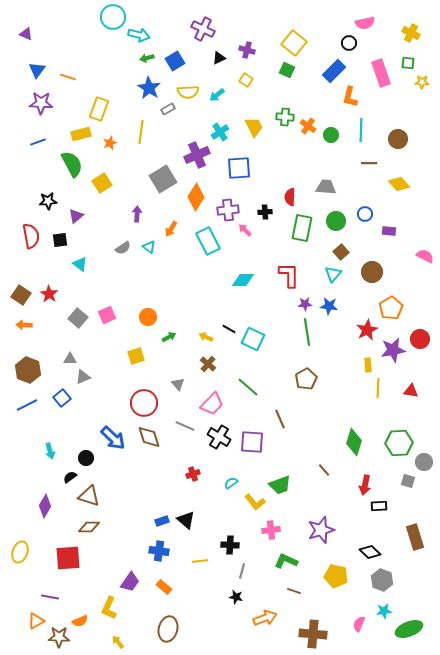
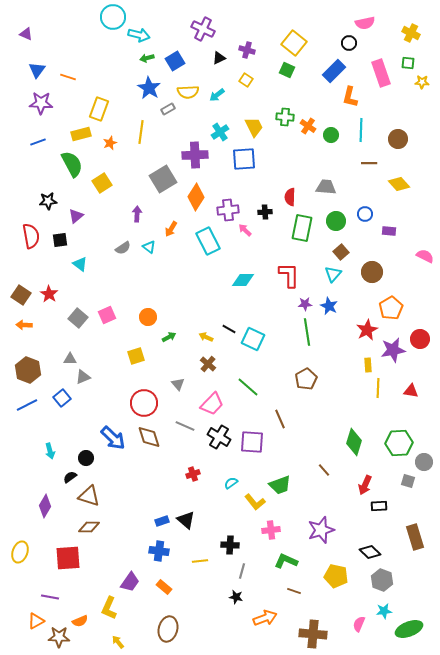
purple cross at (197, 155): moved 2 px left; rotated 20 degrees clockwise
blue square at (239, 168): moved 5 px right, 9 px up
blue star at (329, 306): rotated 18 degrees clockwise
red arrow at (365, 485): rotated 12 degrees clockwise
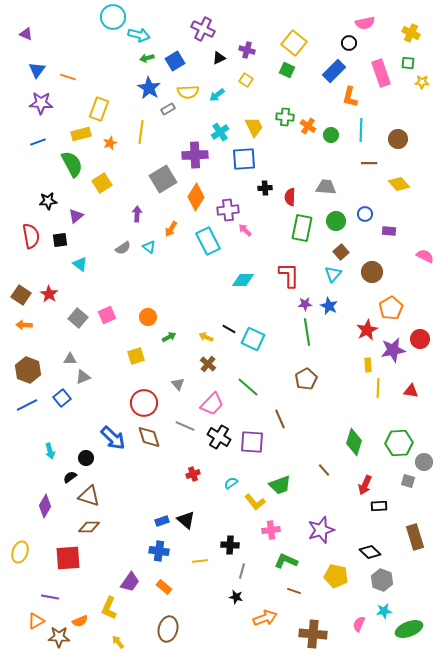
black cross at (265, 212): moved 24 px up
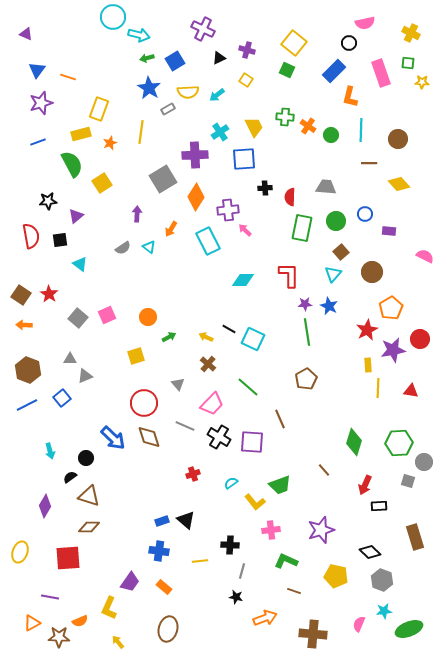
purple star at (41, 103): rotated 20 degrees counterclockwise
gray triangle at (83, 377): moved 2 px right, 1 px up
orange triangle at (36, 621): moved 4 px left, 2 px down
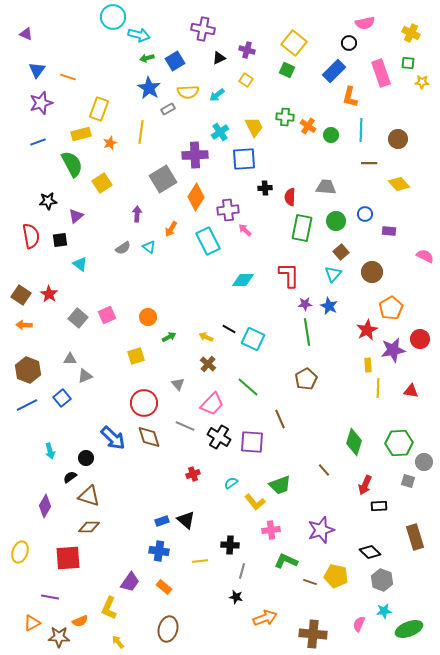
purple cross at (203, 29): rotated 15 degrees counterclockwise
brown line at (294, 591): moved 16 px right, 9 px up
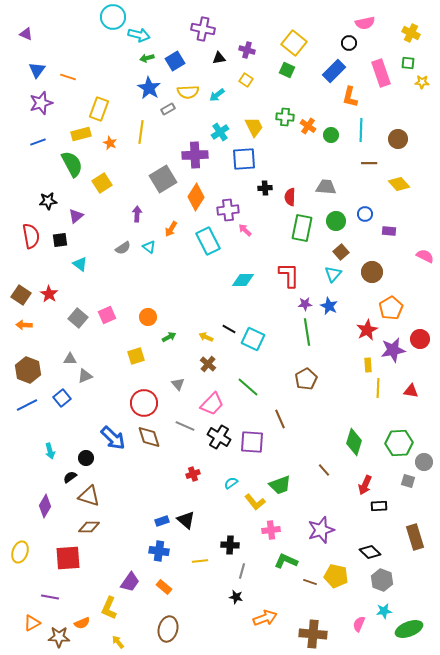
black triangle at (219, 58): rotated 16 degrees clockwise
orange star at (110, 143): rotated 24 degrees counterclockwise
orange semicircle at (80, 621): moved 2 px right, 2 px down
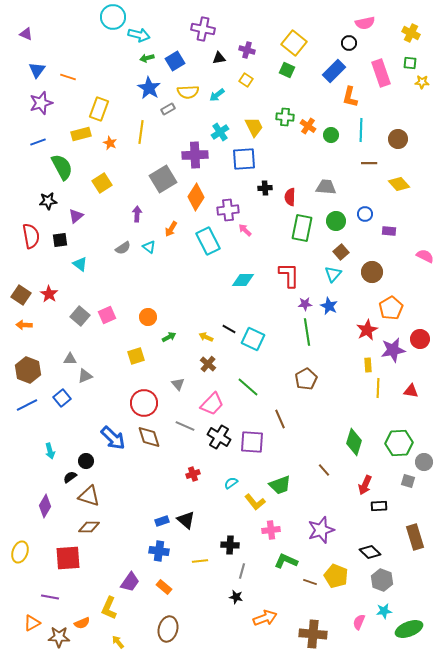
green square at (408, 63): moved 2 px right
green semicircle at (72, 164): moved 10 px left, 3 px down
gray square at (78, 318): moved 2 px right, 2 px up
black circle at (86, 458): moved 3 px down
yellow pentagon at (336, 576): rotated 10 degrees clockwise
pink semicircle at (359, 624): moved 2 px up
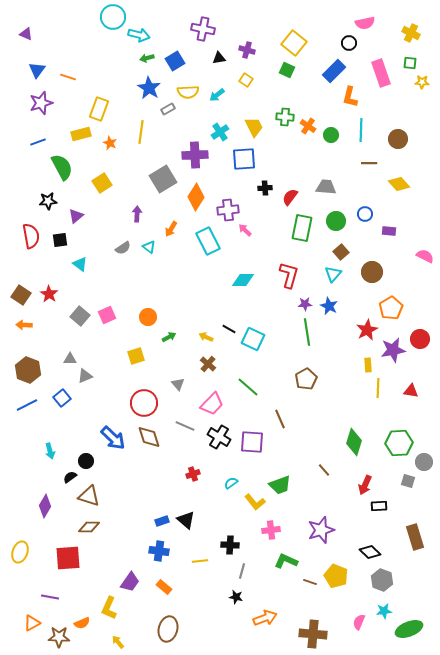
red semicircle at (290, 197): rotated 36 degrees clockwise
red L-shape at (289, 275): rotated 16 degrees clockwise
